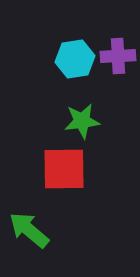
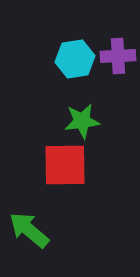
red square: moved 1 px right, 4 px up
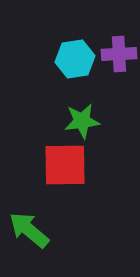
purple cross: moved 1 px right, 2 px up
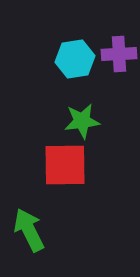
green arrow: rotated 24 degrees clockwise
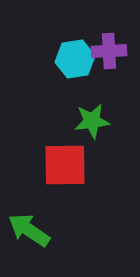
purple cross: moved 10 px left, 3 px up
green star: moved 10 px right
green arrow: rotated 30 degrees counterclockwise
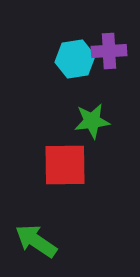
green arrow: moved 7 px right, 11 px down
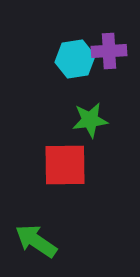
green star: moved 2 px left, 1 px up
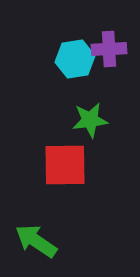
purple cross: moved 2 px up
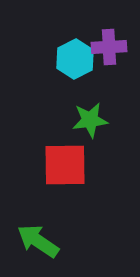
purple cross: moved 2 px up
cyan hexagon: rotated 18 degrees counterclockwise
green arrow: moved 2 px right
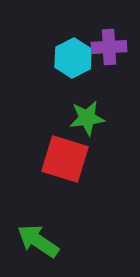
cyan hexagon: moved 2 px left, 1 px up
green star: moved 3 px left, 2 px up
red square: moved 6 px up; rotated 18 degrees clockwise
